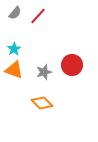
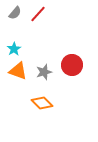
red line: moved 2 px up
orange triangle: moved 4 px right, 1 px down
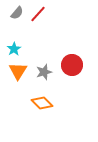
gray semicircle: moved 2 px right
orange triangle: rotated 42 degrees clockwise
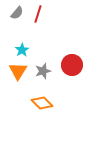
red line: rotated 24 degrees counterclockwise
cyan star: moved 8 px right, 1 px down
gray star: moved 1 px left, 1 px up
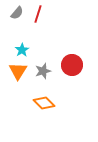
orange diamond: moved 2 px right
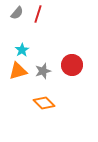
orange triangle: rotated 42 degrees clockwise
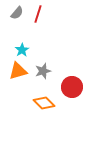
red circle: moved 22 px down
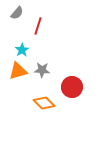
red line: moved 12 px down
gray star: moved 1 px left, 1 px up; rotated 21 degrees clockwise
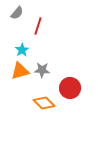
orange triangle: moved 2 px right
red circle: moved 2 px left, 1 px down
